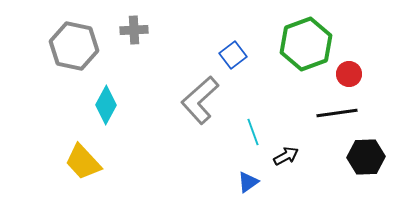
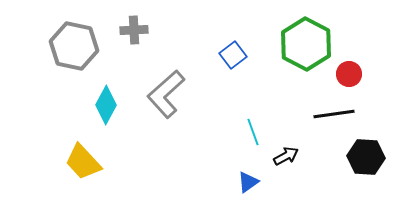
green hexagon: rotated 12 degrees counterclockwise
gray L-shape: moved 34 px left, 6 px up
black line: moved 3 px left, 1 px down
black hexagon: rotated 6 degrees clockwise
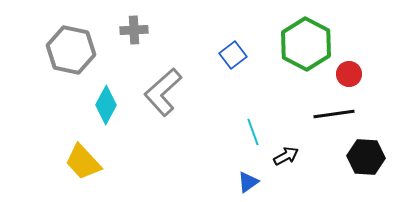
gray hexagon: moved 3 px left, 4 px down
gray L-shape: moved 3 px left, 2 px up
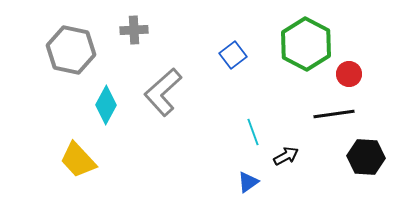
yellow trapezoid: moved 5 px left, 2 px up
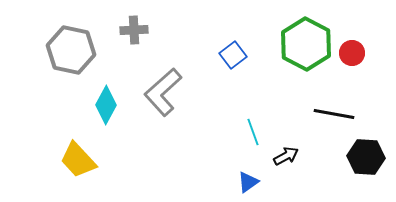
red circle: moved 3 px right, 21 px up
black line: rotated 18 degrees clockwise
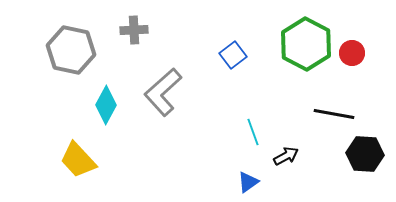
black hexagon: moved 1 px left, 3 px up
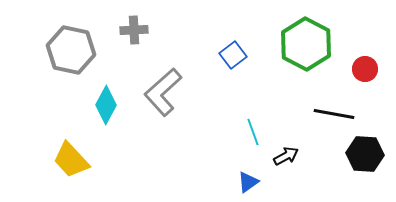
red circle: moved 13 px right, 16 px down
yellow trapezoid: moved 7 px left
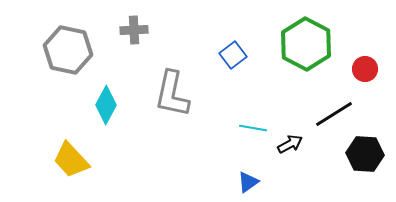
gray hexagon: moved 3 px left
gray L-shape: moved 9 px right, 2 px down; rotated 36 degrees counterclockwise
black line: rotated 42 degrees counterclockwise
cyan line: moved 4 px up; rotated 60 degrees counterclockwise
black arrow: moved 4 px right, 12 px up
